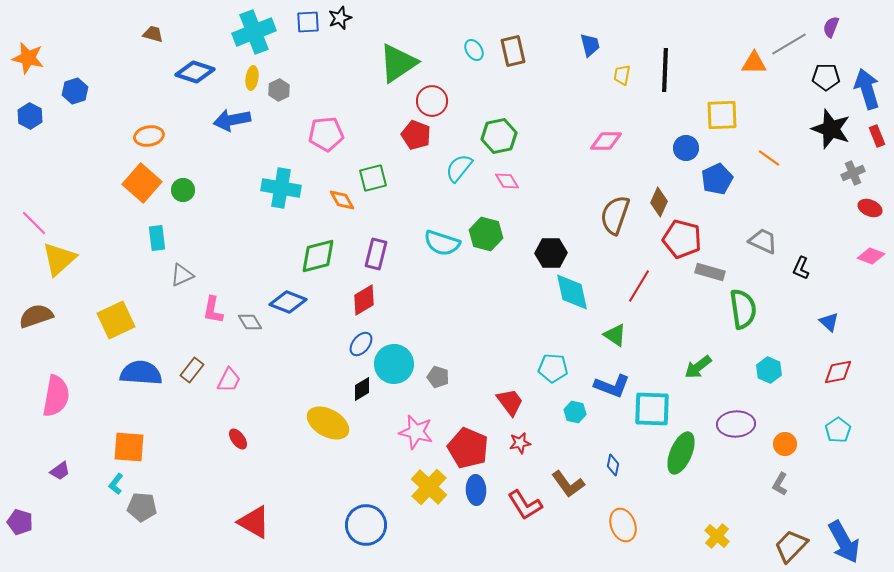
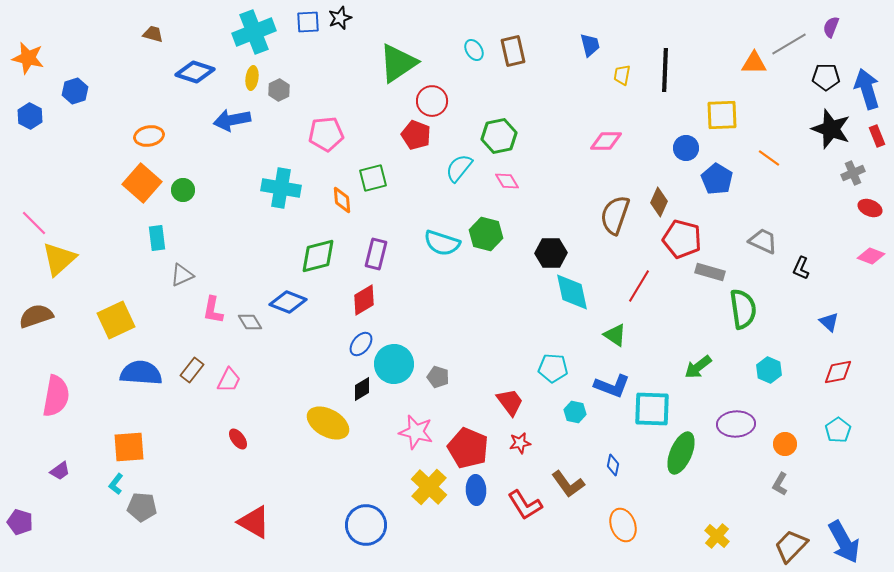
blue pentagon at (717, 179): rotated 16 degrees counterclockwise
orange diamond at (342, 200): rotated 24 degrees clockwise
orange square at (129, 447): rotated 8 degrees counterclockwise
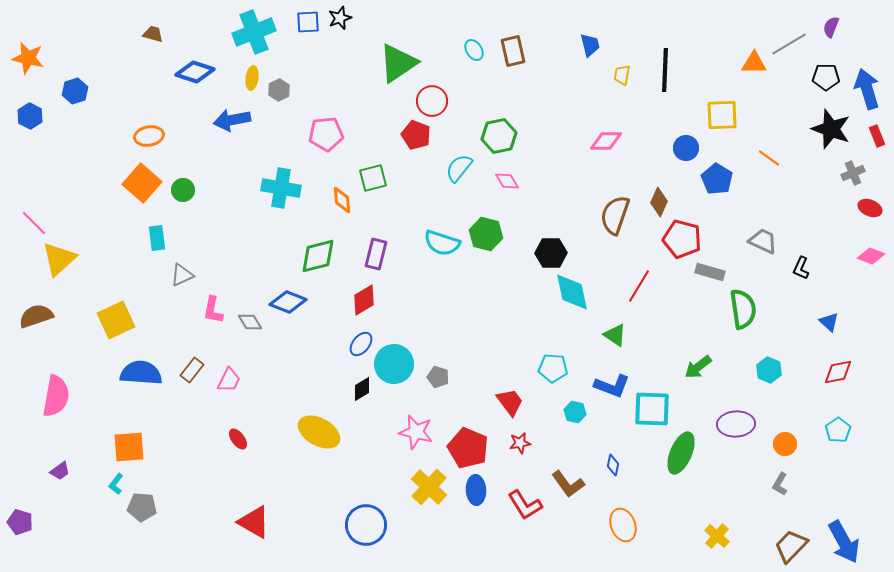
yellow ellipse at (328, 423): moved 9 px left, 9 px down
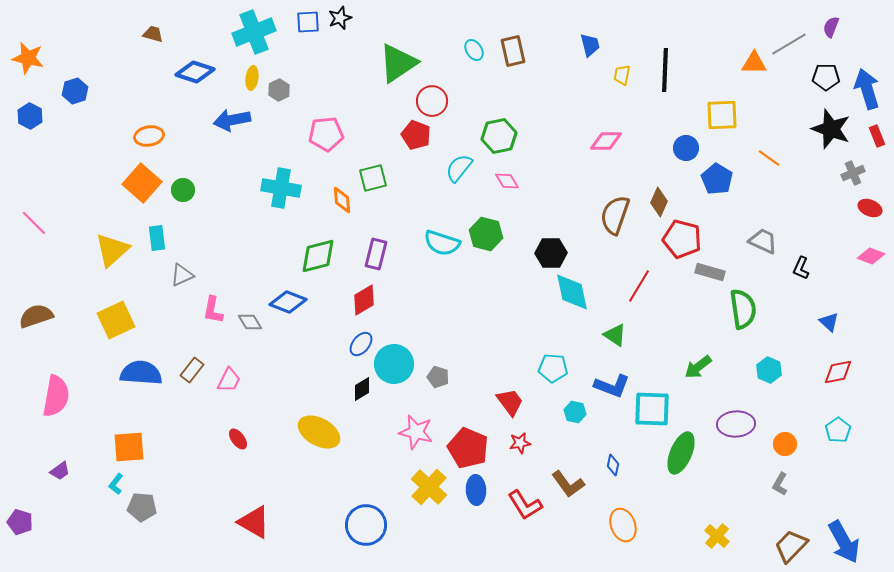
yellow triangle at (59, 259): moved 53 px right, 9 px up
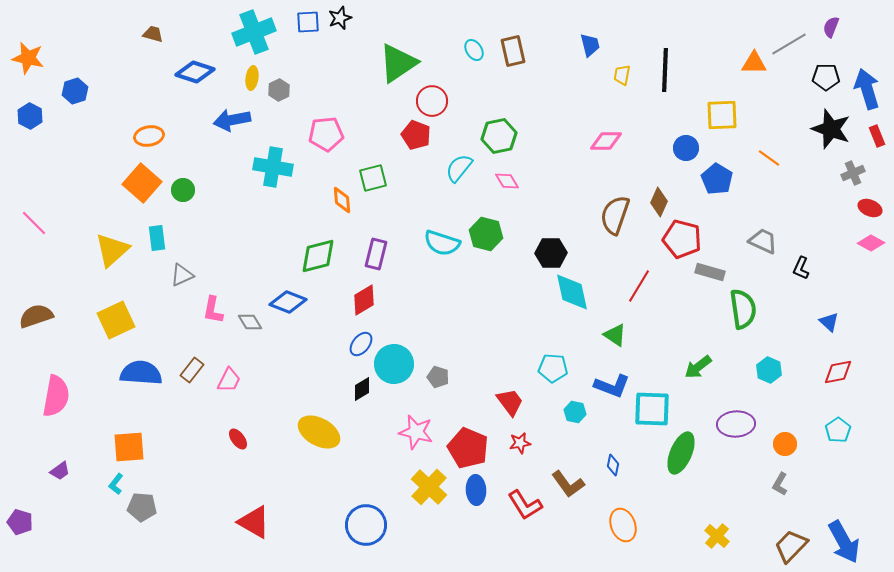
cyan cross at (281, 188): moved 8 px left, 21 px up
pink diamond at (871, 256): moved 13 px up; rotated 8 degrees clockwise
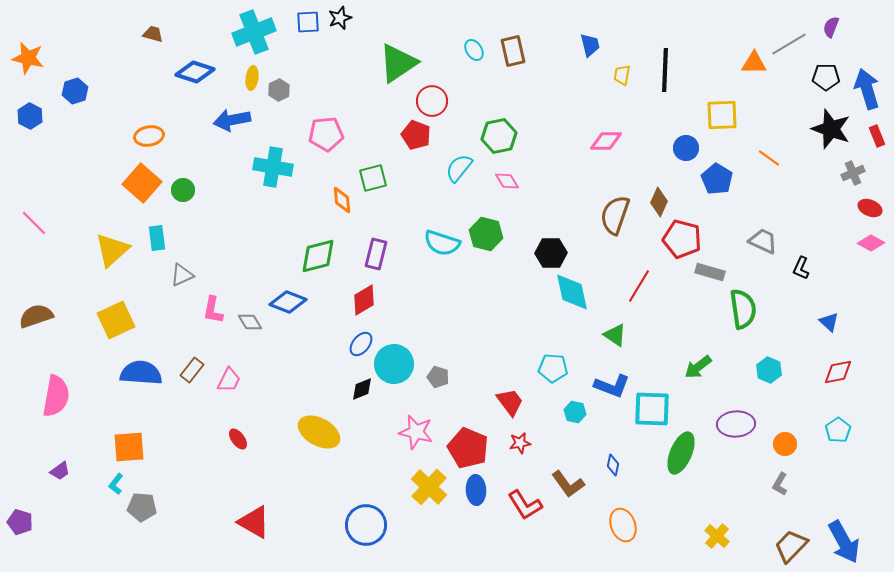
black diamond at (362, 389): rotated 10 degrees clockwise
